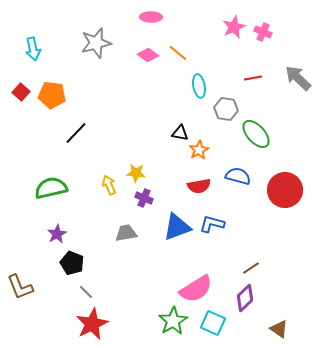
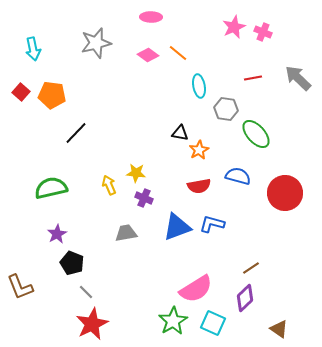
red circle: moved 3 px down
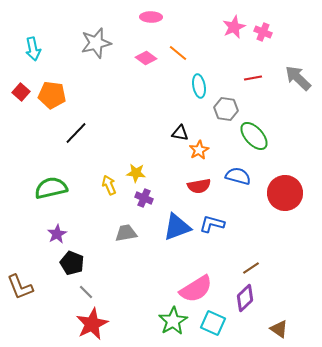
pink diamond: moved 2 px left, 3 px down
green ellipse: moved 2 px left, 2 px down
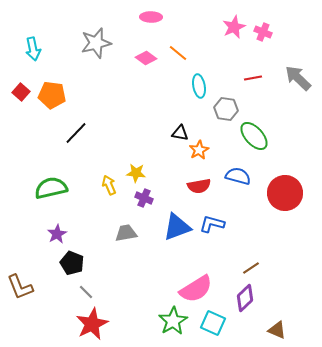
brown triangle: moved 2 px left, 1 px down; rotated 12 degrees counterclockwise
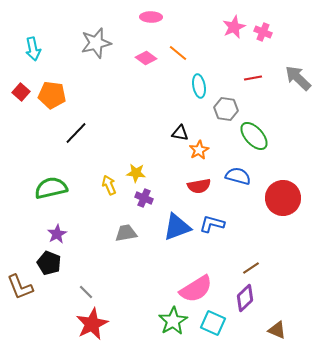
red circle: moved 2 px left, 5 px down
black pentagon: moved 23 px left
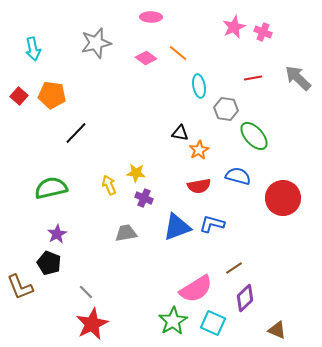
red square: moved 2 px left, 4 px down
brown line: moved 17 px left
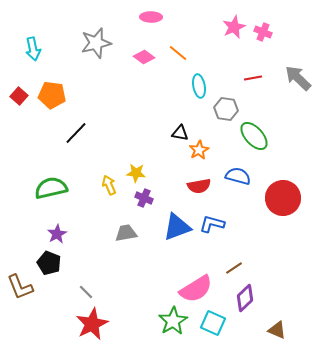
pink diamond: moved 2 px left, 1 px up
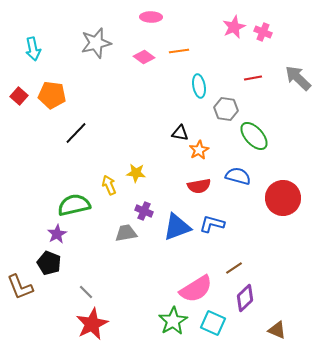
orange line: moved 1 px right, 2 px up; rotated 48 degrees counterclockwise
green semicircle: moved 23 px right, 17 px down
purple cross: moved 13 px down
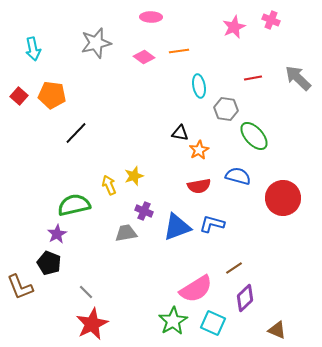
pink cross: moved 8 px right, 12 px up
yellow star: moved 2 px left, 3 px down; rotated 24 degrees counterclockwise
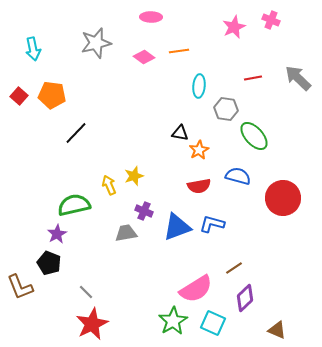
cyan ellipse: rotated 15 degrees clockwise
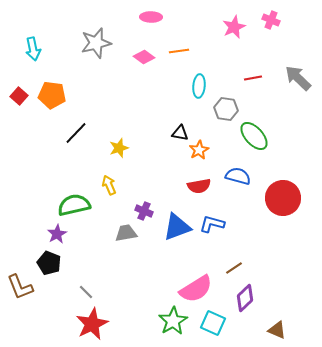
yellow star: moved 15 px left, 28 px up
